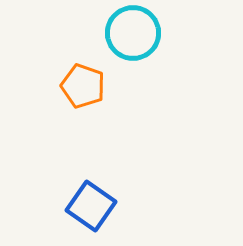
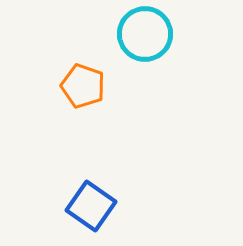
cyan circle: moved 12 px right, 1 px down
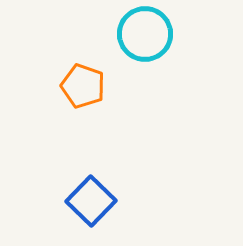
blue square: moved 5 px up; rotated 9 degrees clockwise
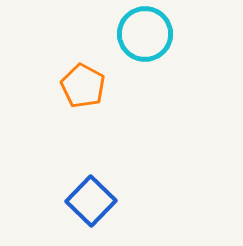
orange pentagon: rotated 9 degrees clockwise
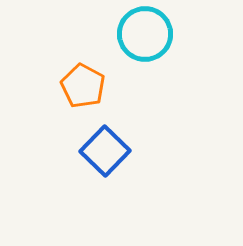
blue square: moved 14 px right, 50 px up
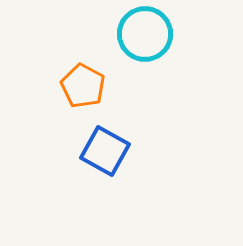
blue square: rotated 15 degrees counterclockwise
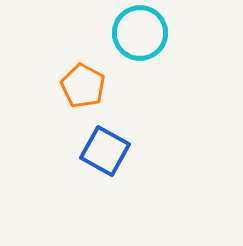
cyan circle: moved 5 px left, 1 px up
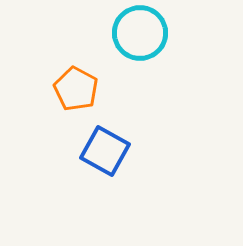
orange pentagon: moved 7 px left, 3 px down
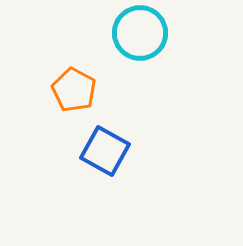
orange pentagon: moved 2 px left, 1 px down
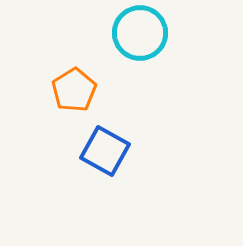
orange pentagon: rotated 12 degrees clockwise
